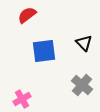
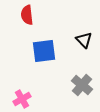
red semicircle: rotated 60 degrees counterclockwise
black triangle: moved 3 px up
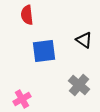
black triangle: rotated 12 degrees counterclockwise
gray cross: moved 3 px left
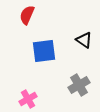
red semicircle: rotated 30 degrees clockwise
gray cross: rotated 20 degrees clockwise
pink cross: moved 6 px right
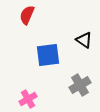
blue square: moved 4 px right, 4 px down
gray cross: moved 1 px right
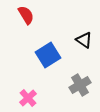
red semicircle: moved 1 px left; rotated 126 degrees clockwise
blue square: rotated 25 degrees counterclockwise
pink cross: moved 1 px up; rotated 12 degrees counterclockwise
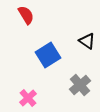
black triangle: moved 3 px right, 1 px down
gray cross: rotated 10 degrees counterclockwise
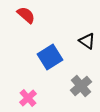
red semicircle: rotated 18 degrees counterclockwise
blue square: moved 2 px right, 2 px down
gray cross: moved 1 px right, 1 px down
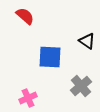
red semicircle: moved 1 px left, 1 px down
blue square: rotated 35 degrees clockwise
pink cross: rotated 18 degrees clockwise
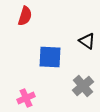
red semicircle: rotated 66 degrees clockwise
gray cross: moved 2 px right
pink cross: moved 2 px left
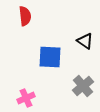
red semicircle: rotated 24 degrees counterclockwise
black triangle: moved 2 px left
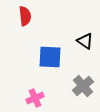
pink cross: moved 9 px right
